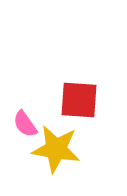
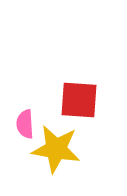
pink semicircle: rotated 32 degrees clockwise
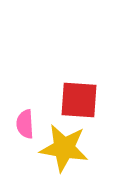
yellow star: moved 8 px right, 1 px up
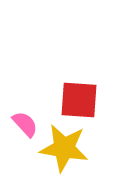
pink semicircle: rotated 140 degrees clockwise
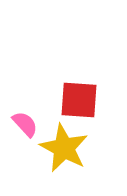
yellow star: rotated 18 degrees clockwise
